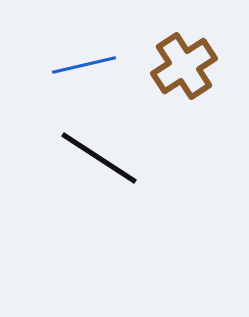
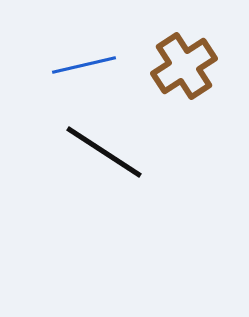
black line: moved 5 px right, 6 px up
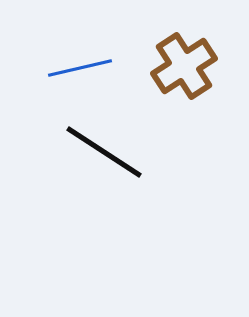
blue line: moved 4 px left, 3 px down
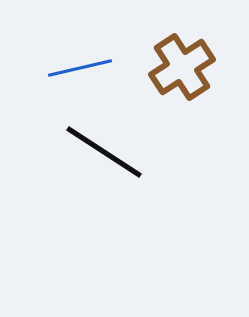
brown cross: moved 2 px left, 1 px down
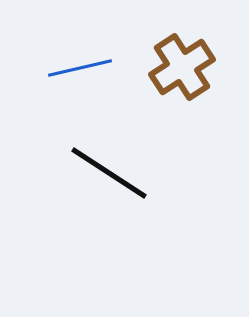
black line: moved 5 px right, 21 px down
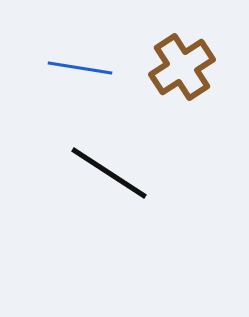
blue line: rotated 22 degrees clockwise
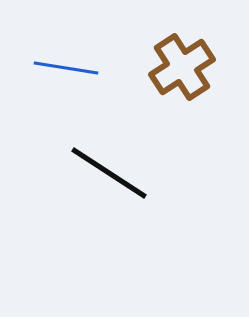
blue line: moved 14 px left
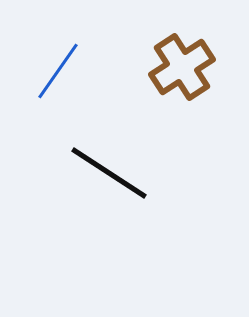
blue line: moved 8 px left, 3 px down; rotated 64 degrees counterclockwise
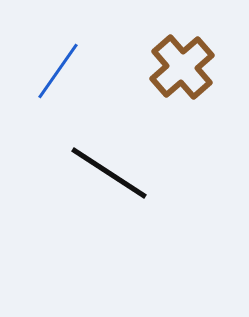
brown cross: rotated 8 degrees counterclockwise
